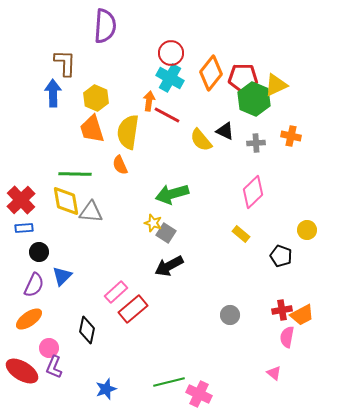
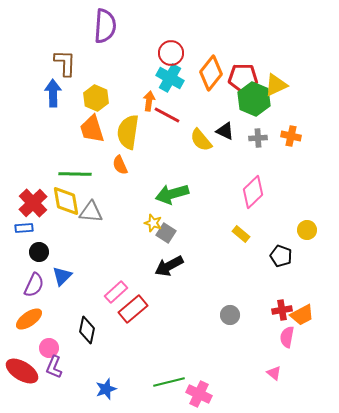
gray cross at (256, 143): moved 2 px right, 5 px up
red cross at (21, 200): moved 12 px right, 3 px down
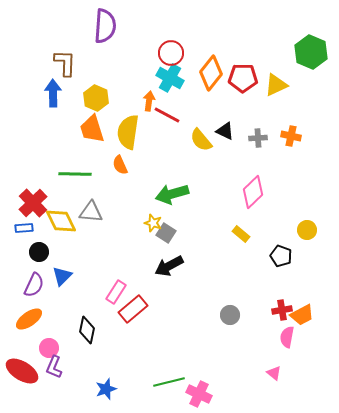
green hexagon at (254, 99): moved 57 px right, 47 px up
yellow diamond at (66, 201): moved 5 px left, 20 px down; rotated 16 degrees counterclockwise
pink rectangle at (116, 292): rotated 15 degrees counterclockwise
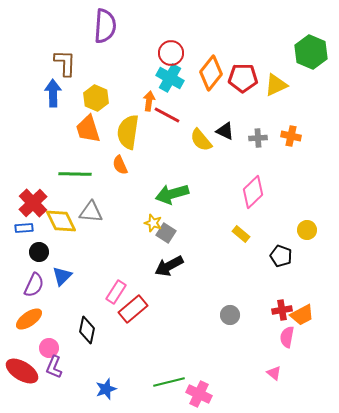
orange trapezoid at (92, 129): moved 4 px left
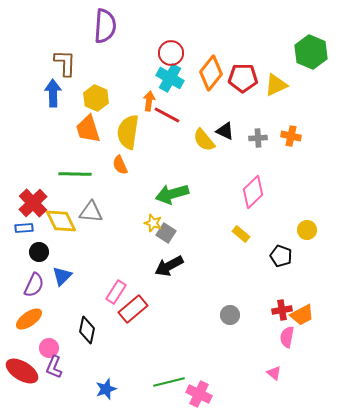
yellow semicircle at (201, 140): moved 3 px right
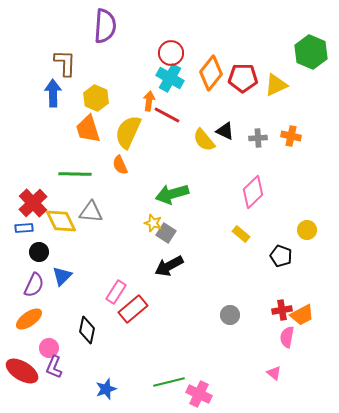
yellow semicircle at (128, 132): rotated 16 degrees clockwise
